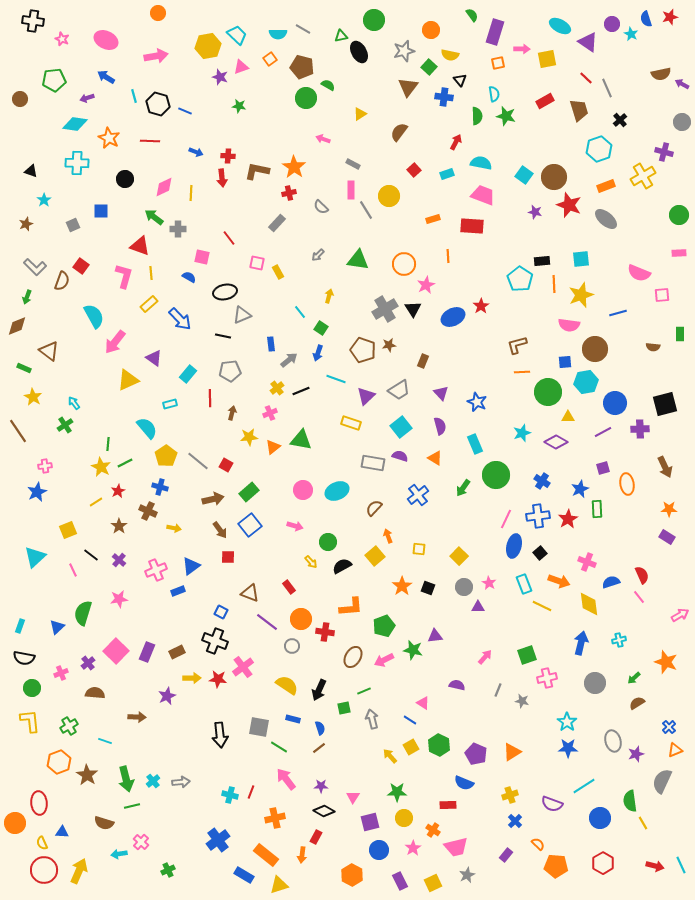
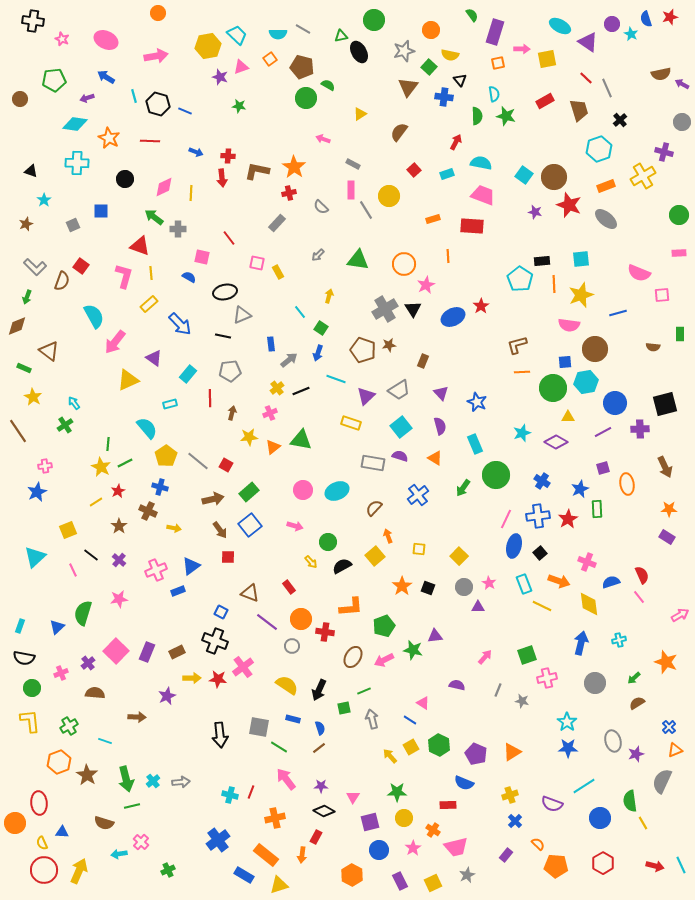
blue arrow at (180, 319): moved 5 px down
green circle at (548, 392): moved 5 px right, 4 px up
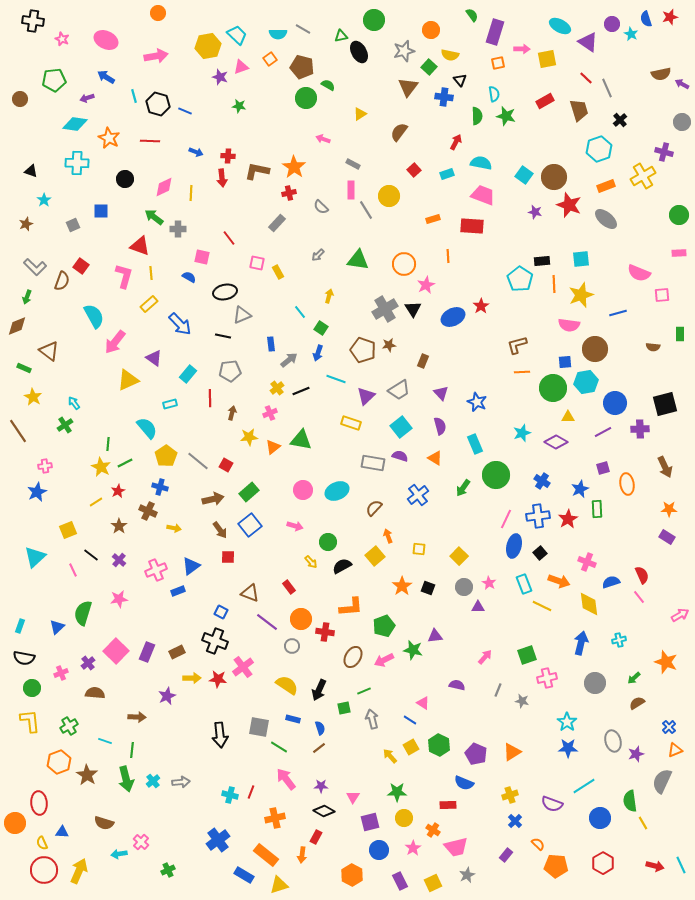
green line at (132, 806): moved 56 px up; rotated 70 degrees counterclockwise
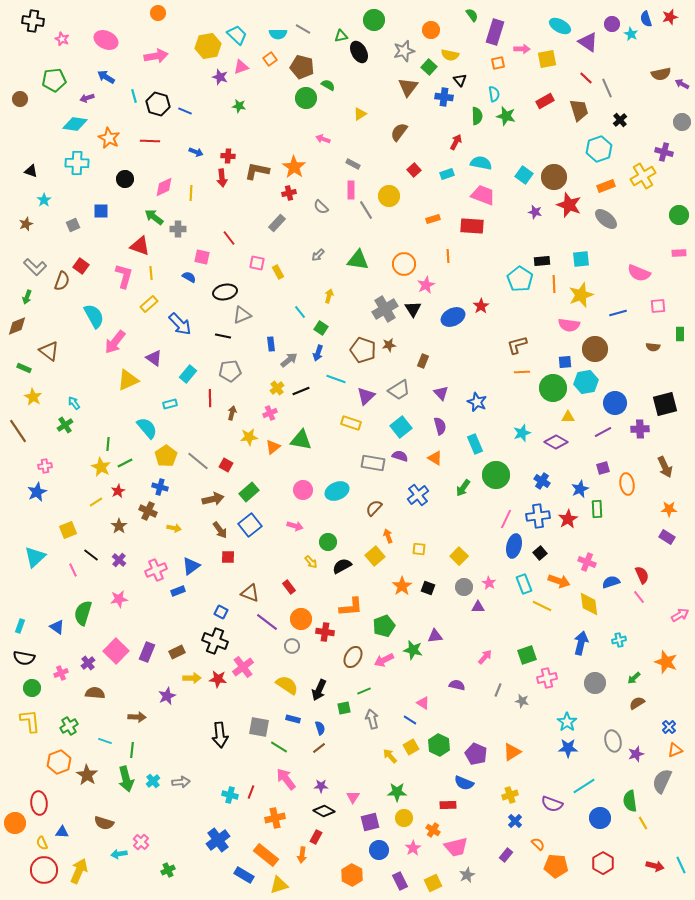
pink square at (662, 295): moved 4 px left, 11 px down
blue triangle at (57, 627): rotated 42 degrees counterclockwise
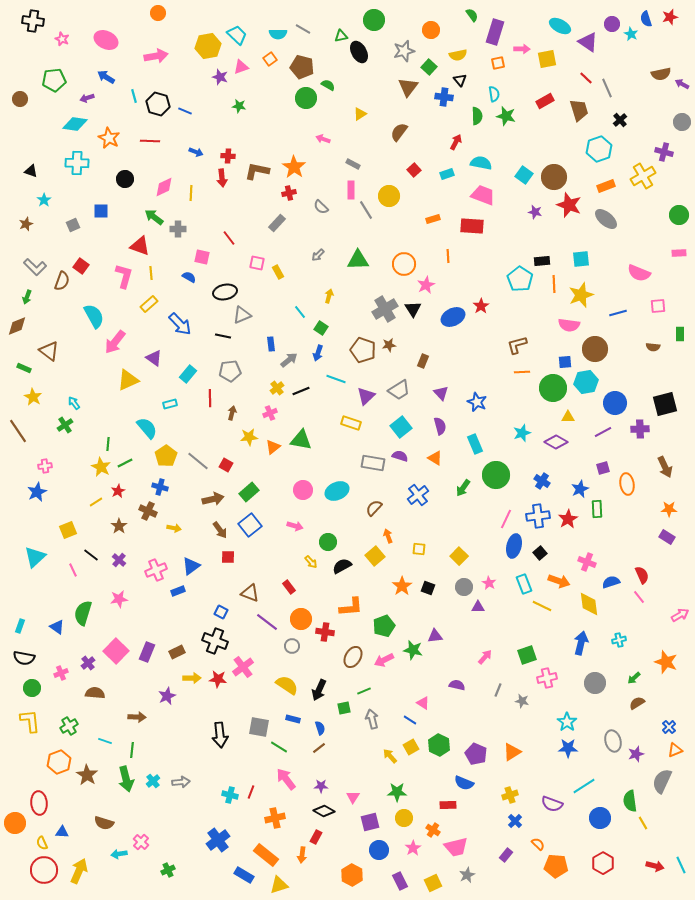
yellow semicircle at (450, 55): moved 8 px right; rotated 24 degrees counterclockwise
green triangle at (358, 260): rotated 10 degrees counterclockwise
